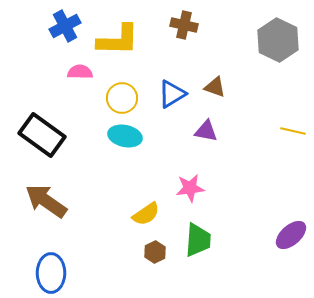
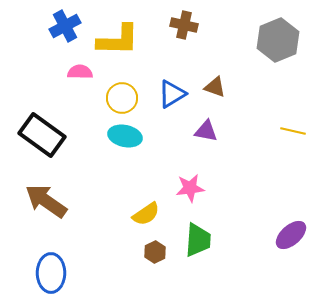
gray hexagon: rotated 12 degrees clockwise
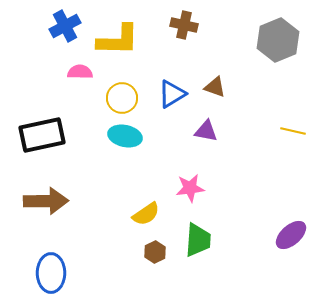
black rectangle: rotated 48 degrees counterclockwise
brown arrow: rotated 144 degrees clockwise
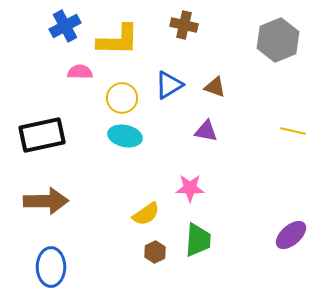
blue triangle: moved 3 px left, 9 px up
pink star: rotated 8 degrees clockwise
blue ellipse: moved 6 px up
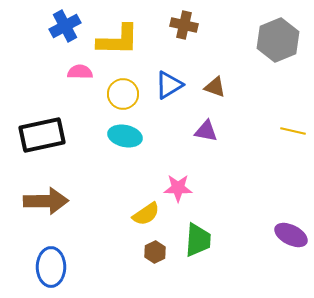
yellow circle: moved 1 px right, 4 px up
pink star: moved 12 px left
purple ellipse: rotated 68 degrees clockwise
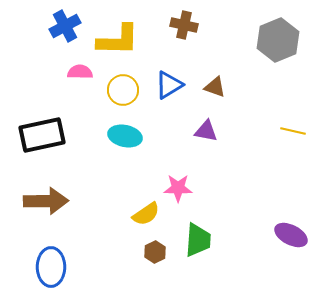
yellow circle: moved 4 px up
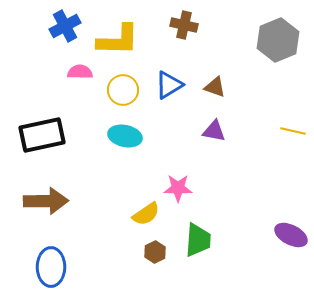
purple triangle: moved 8 px right
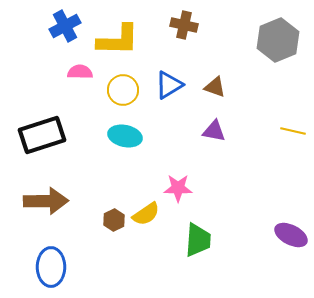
black rectangle: rotated 6 degrees counterclockwise
brown hexagon: moved 41 px left, 32 px up
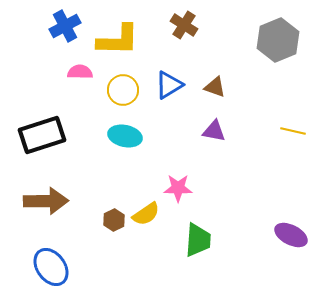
brown cross: rotated 20 degrees clockwise
blue ellipse: rotated 36 degrees counterclockwise
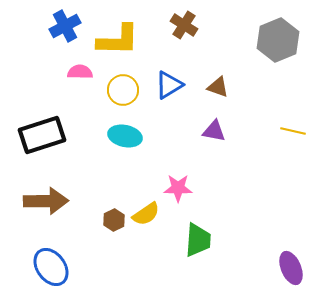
brown triangle: moved 3 px right
purple ellipse: moved 33 px down; rotated 40 degrees clockwise
